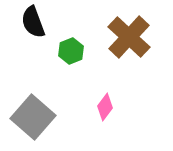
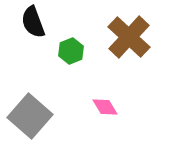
pink diamond: rotated 68 degrees counterclockwise
gray square: moved 3 px left, 1 px up
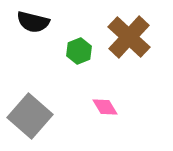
black semicircle: rotated 56 degrees counterclockwise
green hexagon: moved 8 px right
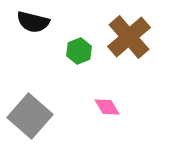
brown cross: rotated 6 degrees clockwise
pink diamond: moved 2 px right
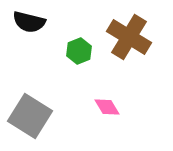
black semicircle: moved 4 px left
brown cross: rotated 18 degrees counterclockwise
gray square: rotated 9 degrees counterclockwise
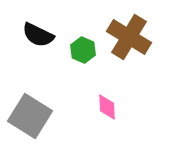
black semicircle: moved 9 px right, 13 px down; rotated 12 degrees clockwise
green hexagon: moved 4 px right, 1 px up; rotated 15 degrees counterclockwise
pink diamond: rotated 28 degrees clockwise
